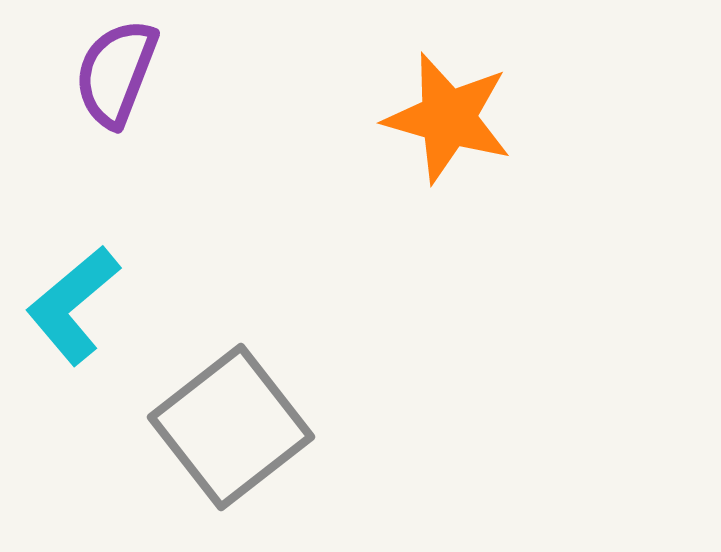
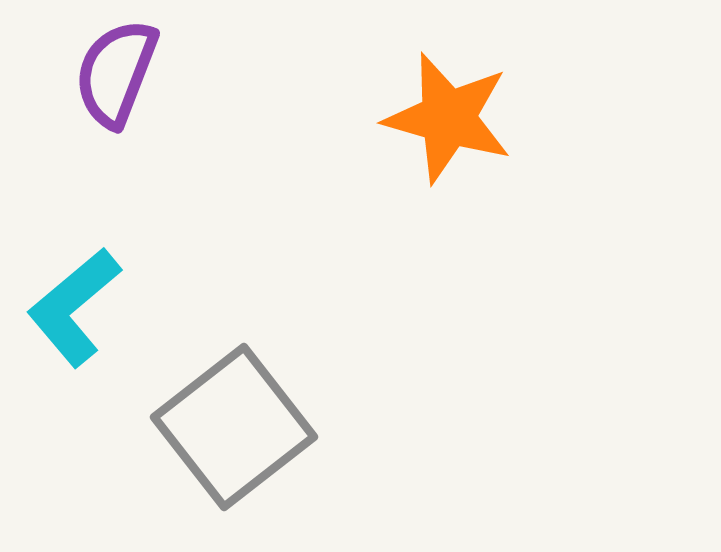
cyan L-shape: moved 1 px right, 2 px down
gray square: moved 3 px right
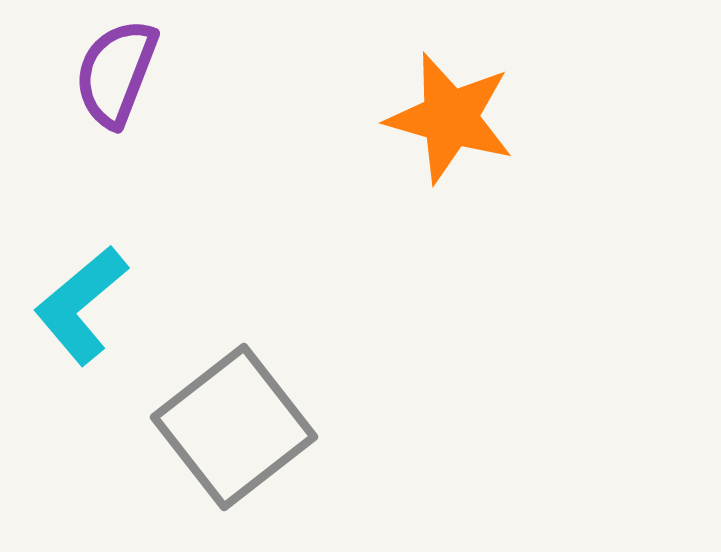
orange star: moved 2 px right
cyan L-shape: moved 7 px right, 2 px up
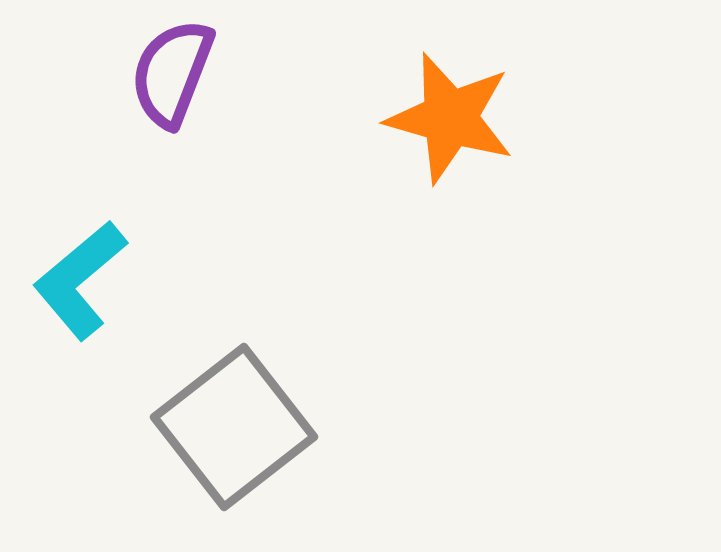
purple semicircle: moved 56 px right
cyan L-shape: moved 1 px left, 25 px up
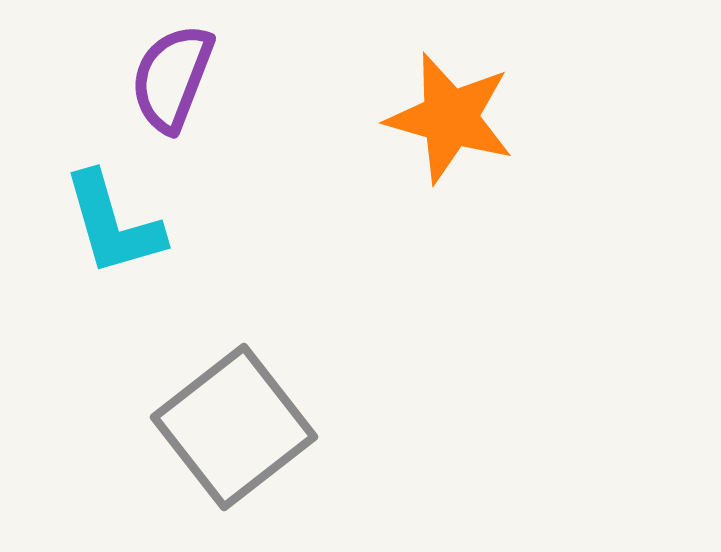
purple semicircle: moved 5 px down
cyan L-shape: moved 33 px right, 56 px up; rotated 66 degrees counterclockwise
